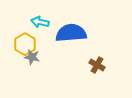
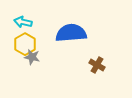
cyan arrow: moved 17 px left
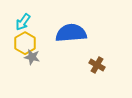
cyan arrow: rotated 66 degrees counterclockwise
yellow hexagon: moved 1 px up
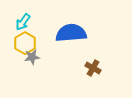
gray star: rotated 21 degrees counterclockwise
brown cross: moved 4 px left, 3 px down
